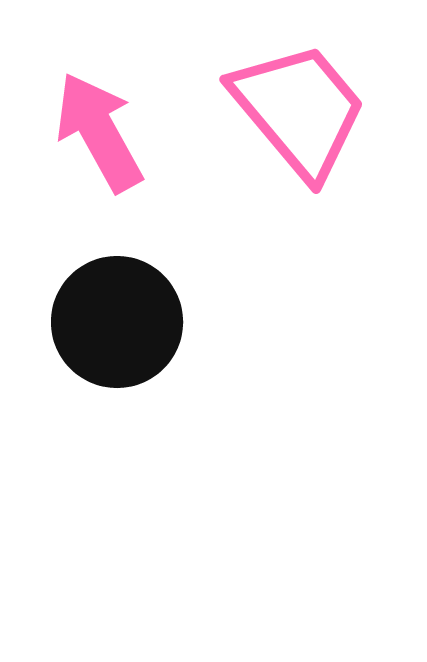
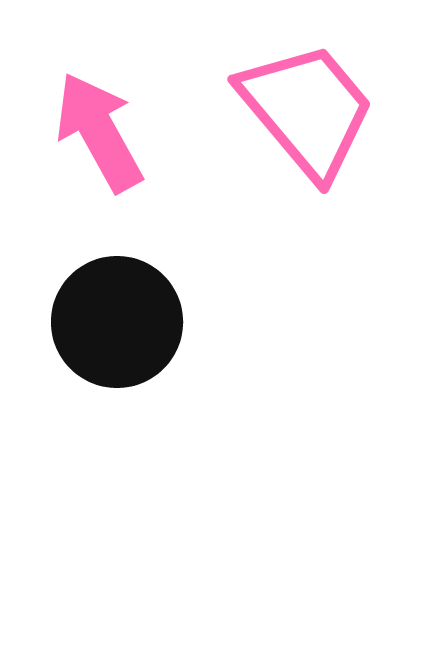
pink trapezoid: moved 8 px right
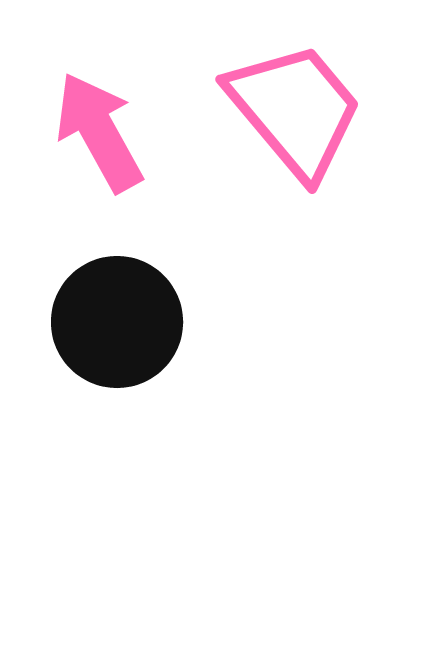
pink trapezoid: moved 12 px left
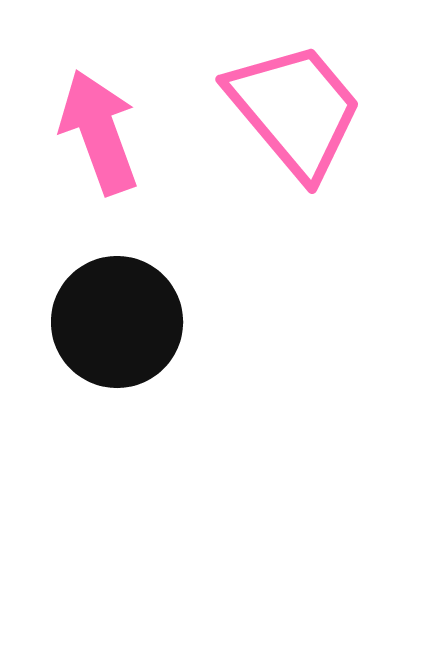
pink arrow: rotated 9 degrees clockwise
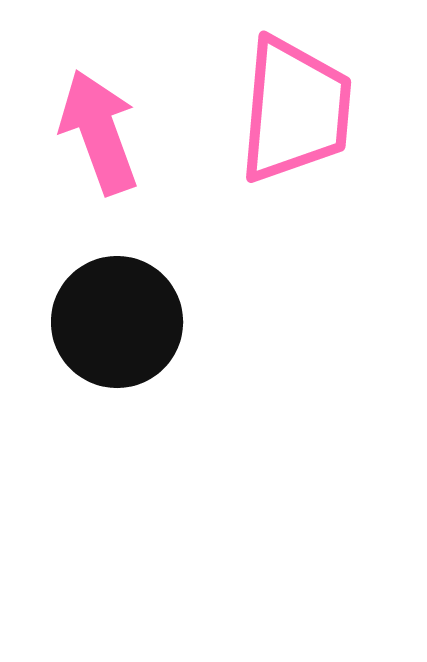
pink trapezoid: rotated 45 degrees clockwise
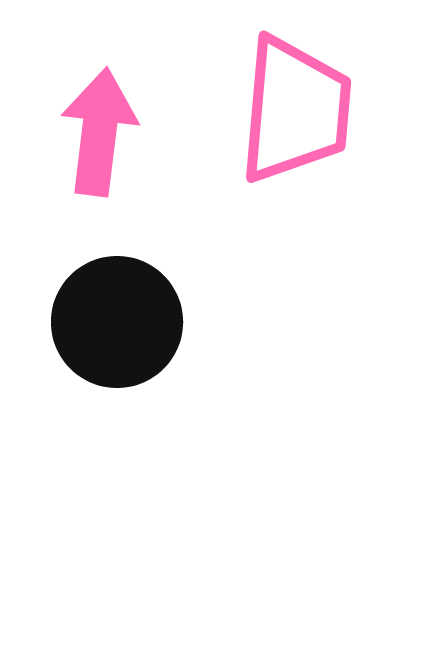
pink arrow: rotated 27 degrees clockwise
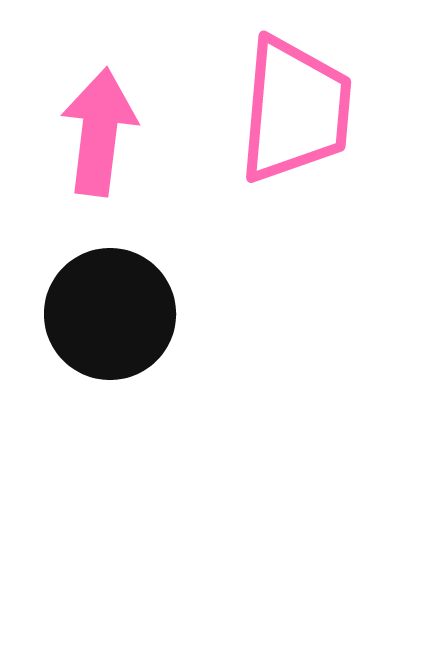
black circle: moved 7 px left, 8 px up
